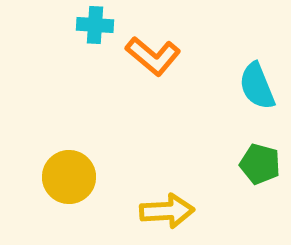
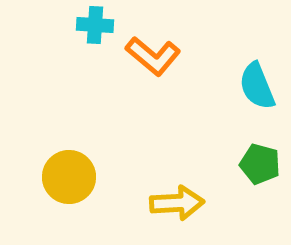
yellow arrow: moved 10 px right, 8 px up
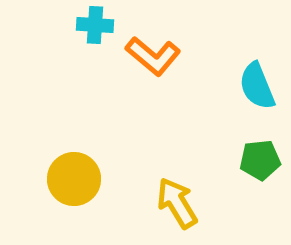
green pentagon: moved 4 px up; rotated 21 degrees counterclockwise
yellow circle: moved 5 px right, 2 px down
yellow arrow: rotated 118 degrees counterclockwise
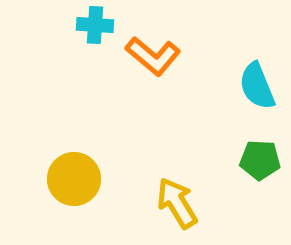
green pentagon: rotated 9 degrees clockwise
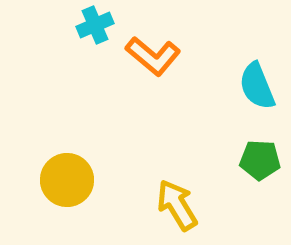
cyan cross: rotated 27 degrees counterclockwise
yellow circle: moved 7 px left, 1 px down
yellow arrow: moved 2 px down
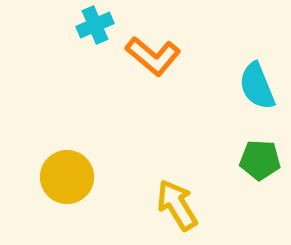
yellow circle: moved 3 px up
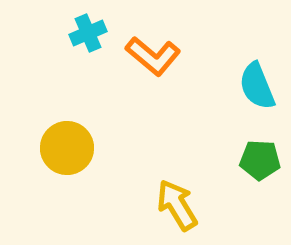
cyan cross: moved 7 px left, 8 px down
yellow circle: moved 29 px up
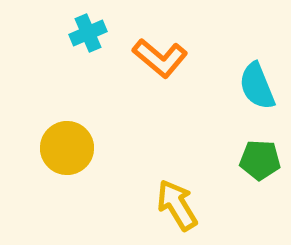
orange L-shape: moved 7 px right, 2 px down
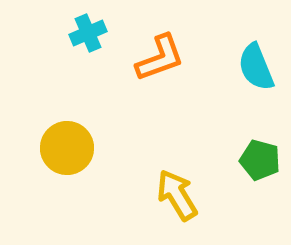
orange L-shape: rotated 60 degrees counterclockwise
cyan semicircle: moved 1 px left, 19 px up
green pentagon: rotated 12 degrees clockwise
yellow arrow: moved 10 px up
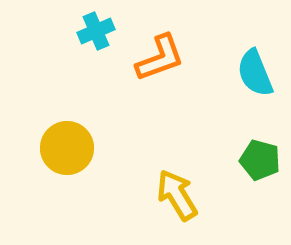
cyan cross: moved 8 px right, 2 px up
cyan semicircle: moved 1 px left, 6 px down
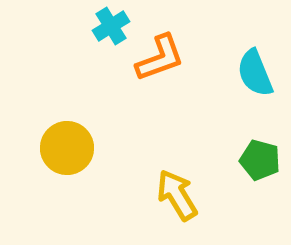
cyan cross: moved 15 px right, 5 px up; rotated 9 degrees counterclockwise
